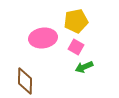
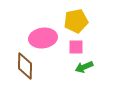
pink square: rotated 28 degrees counterclockwise
brown diamond: moved 15 px up
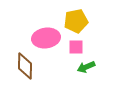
pink ellipse: moved 3 px right
green arrow: moved 2 px right
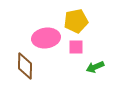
green arrow: moved 9 px right
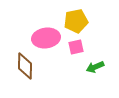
pink square: rotated 14 degrees counterclockwise
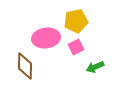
pink square: rotated 14 degrees counterclockwise
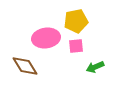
pink square: moved 1 px up; rotated 21 degrees clockwise
brown diamond: rotated 32 degrees counterclockwise
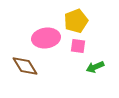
yellow pentagon: rotated 10 degrees counterclockwise
pink square: moved 2 px right; rotated 14 degrees clockwise
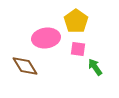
yellow pentagon: rotated 15 degrees counterclockwise
pink square: moved 3 px down
green arrow: rotated 78 degrees clockwise
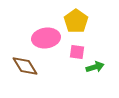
pink square: moved 1 px left, 3 px down
green arrow: rotated 108 degrees clockwise
